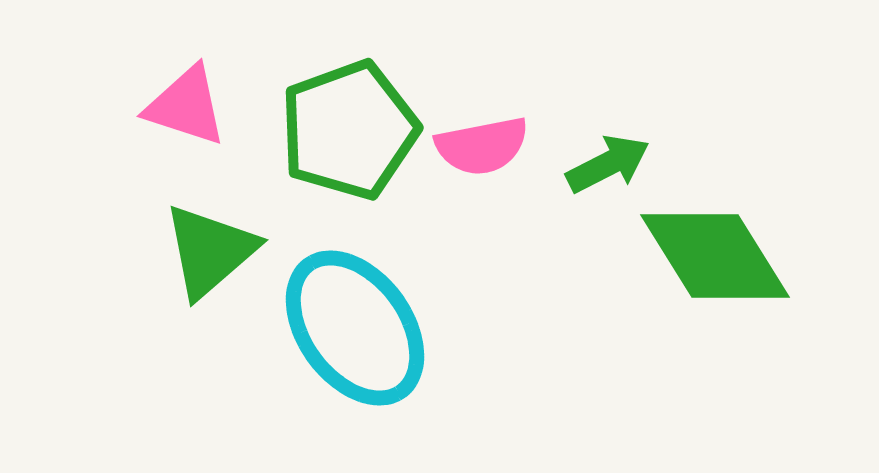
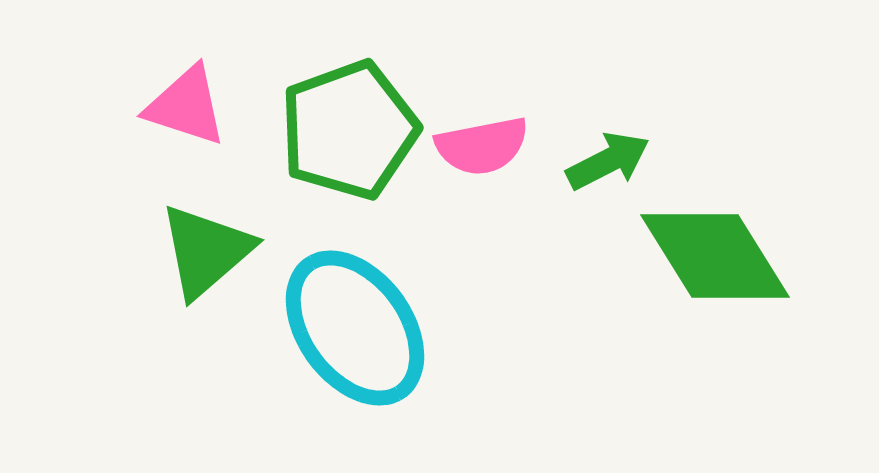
green arrow: moved 3 px up
green triangle: moved 4 px left
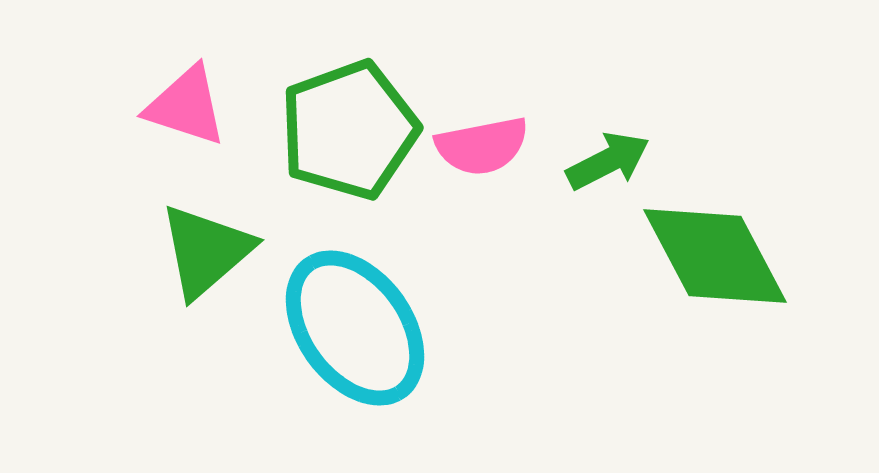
green diamond: rotated 4 degrees clockwise
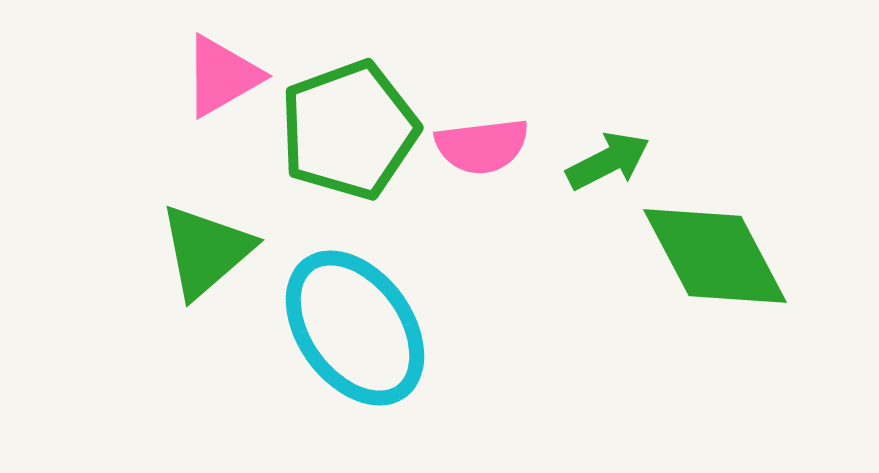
pink triangle: moved 36 px right, 30 px up; rotated 48 degrees counterclockwise
pink semicircle: rotated 4 degrees clockwise
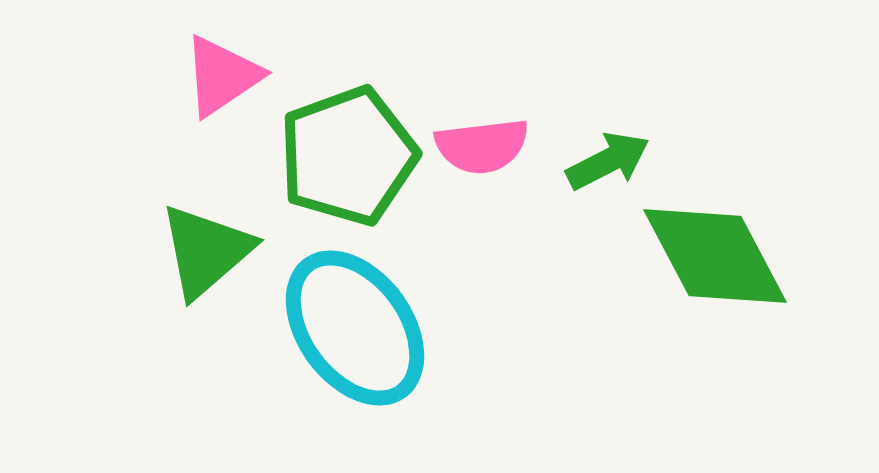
pink triangle: rotated 4 degrees counterclockwise
green pentagon: moved 1 px left, 26 px down
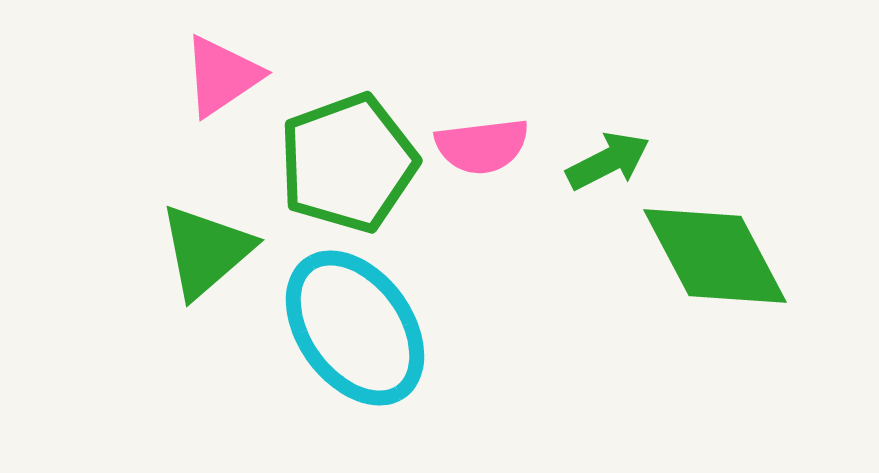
green pentagon: moved 7 px down
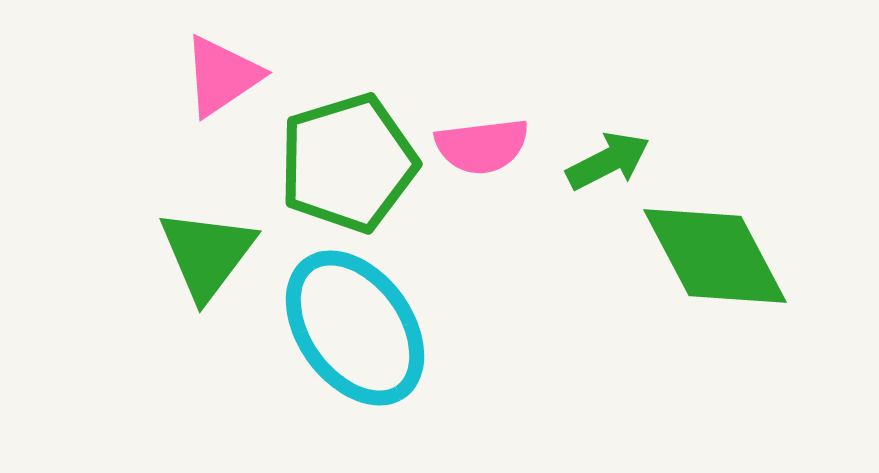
green pentagon: rotated 3 degrees clockwise
green triangle: moved 1 px right, 3 px down; rotated 12 degrees counterclockwise
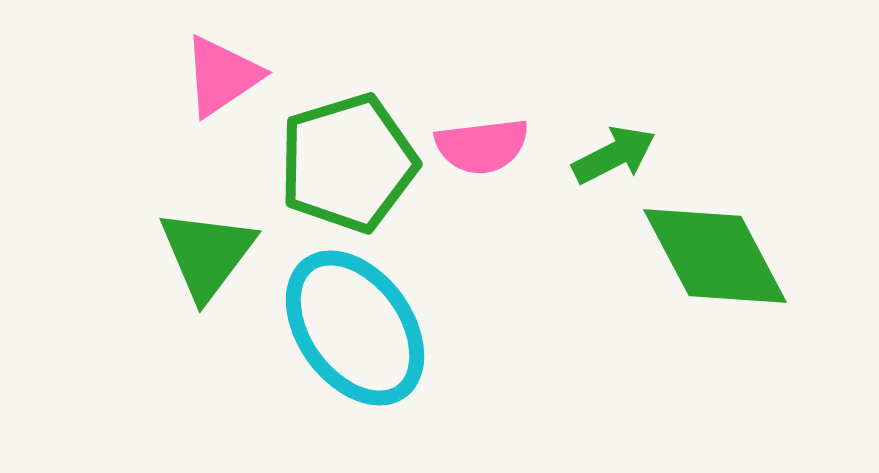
green arrow: moved 6 px right, 6 px up
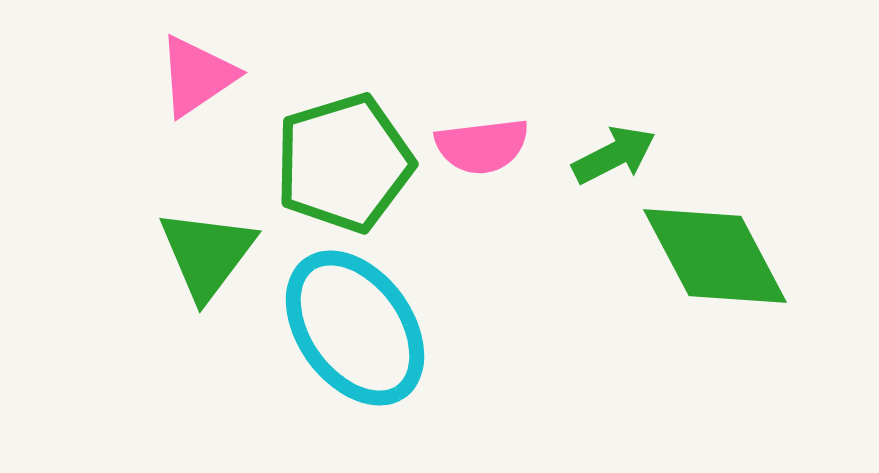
pink triangle: moved 25 px left
green pentagon: moved 4 px left
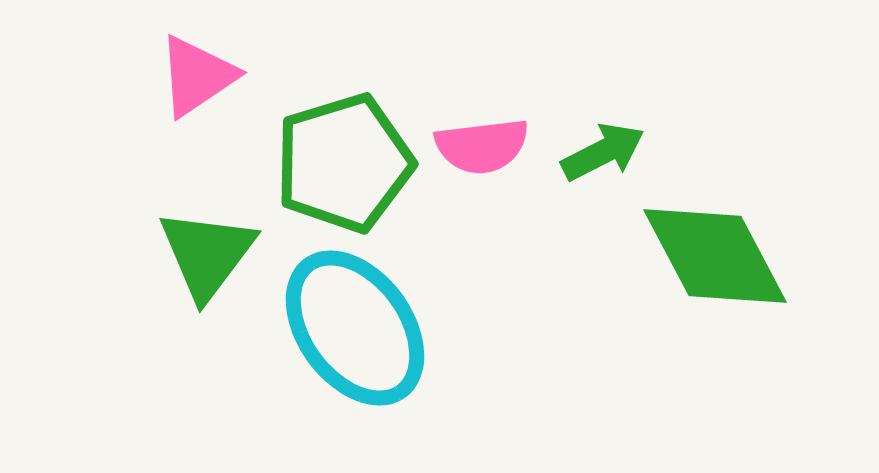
green arrow: moved 11 px left, 3 px up
